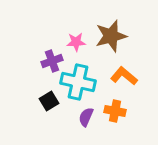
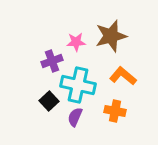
orange L-shape: moved 1 px left
cyan cross: moved 3 px down
black square: rotated 12 degrees counterclockwise
purple semicircle: moved 11 px left
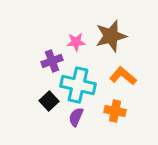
purple semicircle: moved 1 px right
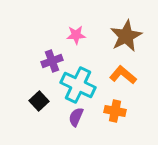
brown star: moved 15 px right; rotated 12 degrees counterclockwise
pink star: moved 7 px up
orange L-shape: moved 1 px up
cyan cross: rotated 12 degrees clockwise
black square: moved 10 px left
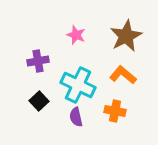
pink star: rotated 24 degrees clockwise
purple cross: moved 14 px left; rotated 10 degrees clockwise
purple semicircle: rotated 36 degrees counterclockwise
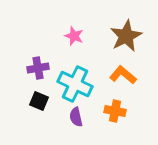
pink star: moved 2 px left, 1 px down
purple cross: moved 7 px down
cyan cross: moved 3 px left, 1 px up
black square: rotated 24 degrees counterclockwise
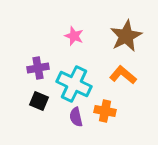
cyan cross: moved 1 px left
orange cross: moved 10 px left
